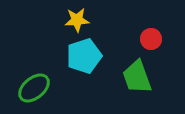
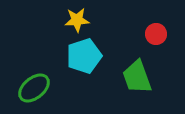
red circle: moved 5 px right, 5 px up
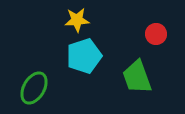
green ellipse: rotated 20 degrees counterclockwise
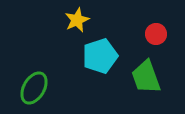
yellow star: rotated 20 degrees counterclockwise
cyan pentagon: moved 16 px right
green trapezoid: moved 9 px right
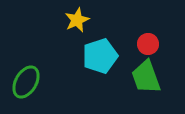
red circle: moved 8 px left, 10 px down
green ellipse: moved 8 px left, 6 px up
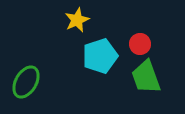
red circle: moved 8 px left
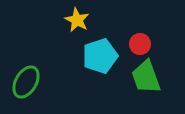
yellow star: rotated 20 degrees counterclockwise
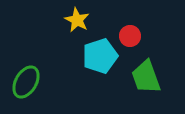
red circle: moved 10 px left, 8 px up
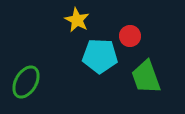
cyan pentagon: rotated 20 degrees clockwise
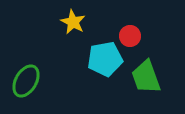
yellow star: moved 4 px left, 2 px down
cyan pentagon: moved 5 px right, 3 px down; rotated 12 degrees counterclockwise
green ellipse: moved 1 px up
